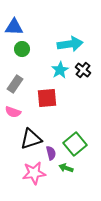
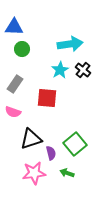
red square: rotated 10 degrees clockwise
green arrow: moved 1 px right, 5 px down
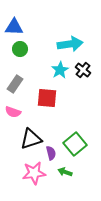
green circle: moved 2 px left
green arrow: moved 2 px left, 1 px up
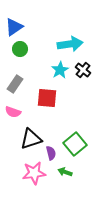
blue triangle: rotated 36 degrees counterclockwise
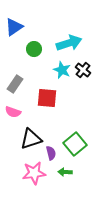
cyan arrow: moved 1 px left, 1 px up; rotated 10 degrees counterclockwise
green circle: moved 14 px right
cyan star: moved 2 px right; rotated 18 degrees counterclockwise
green arrow: rotated 16 degrees counterclockwise
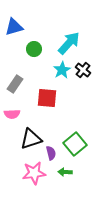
blue triangle: rotated 18 degrees clockwise
cyan arrow: rotated 30 degrees counterclockwise
cyan star: rotated 18 degrees clockwise
pink semicircle: moved 1 px left, 2 px down; rotated 21 degrees counterclockwise
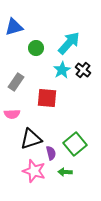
green circle: moved 2 px right, 1 px up
gray rectangle: moved 1 px right, 2 px up
pink star: moved 2 px up; rotated 25 degrees clockwise
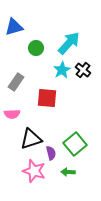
green arrow: moved 3 px right
